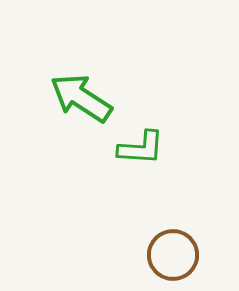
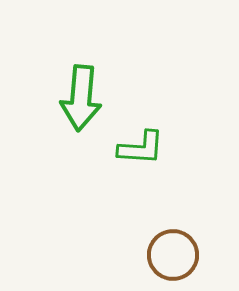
green arrow: rotated 118 degrees counterclockwise
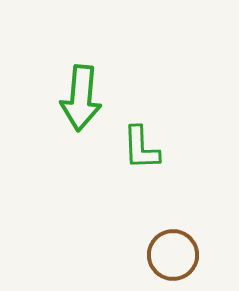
green L-shape: rotated 84 degrees clockwise
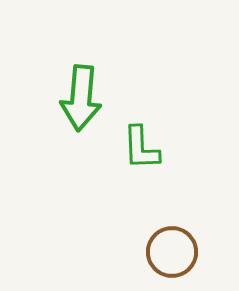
brown circle: moved 1 px left, 3 px up
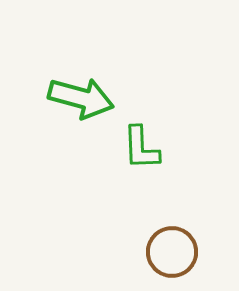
green arrow: rotated 80 degrees counterclockwise
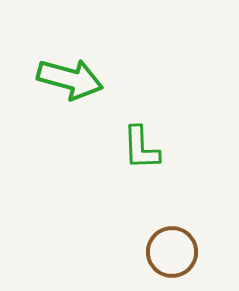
green arrow: moved 11 px left, 19 px up
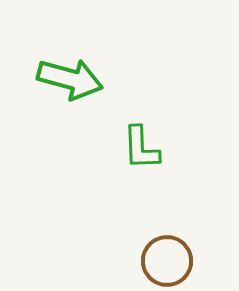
brown circle: moved 5 px left, 9 px down
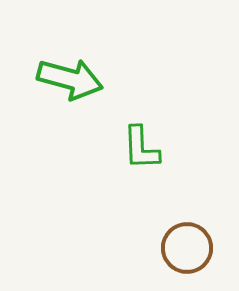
brown circle: moved 20 px right, 13 px up
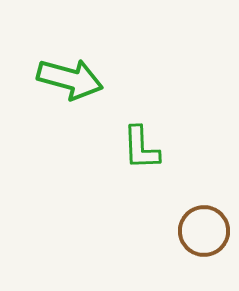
brown circle: moved 17 px right, 17 px up
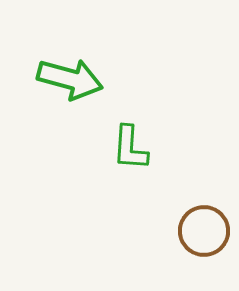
green L-shape: moved 11 px left; rotated 6 degrees clockwise
